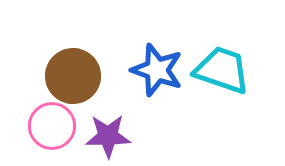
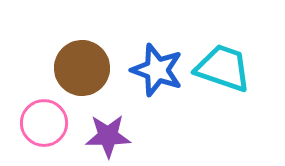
cyan trapezoid: moved 1 px right, 2 px up
brown circle: moved 9 px right, 8 px up
pink circle: moved 8 px left, 3 px up
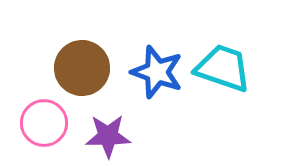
blue star: moved 2 px down
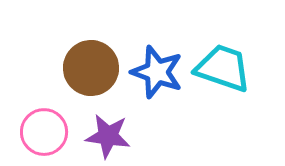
brown circle: moved 9 px right
pink circle: moved 9 px down
purple star: rotated 9 degrees clockwise
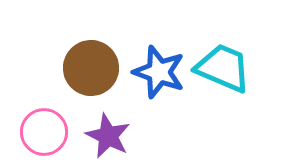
cyan trapezoid: rotated 4 degrees clockwise
blue star: moved 2 px right
purple star: rotated 18 degrees clockwise
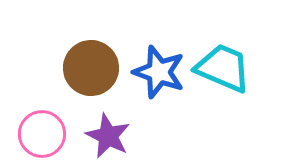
pink circle: moved 2 px left, 2 px down
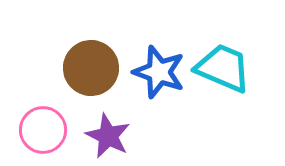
pink circle: moved 1 px right, 4 px up
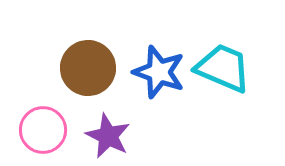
brown circle: moved 3 px left
